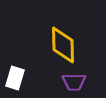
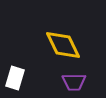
yellow diamond: rotated 24 degrees counterclockwise
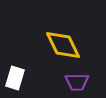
purple trapezoid: moved 3 px right
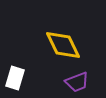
purple trapezoid: rotated 20 degrees counterclockwise
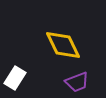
white rectangle: rotated 15 degrees clockwise
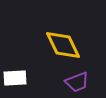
white rectangle: rotated 55 degrees clockwise
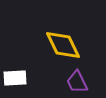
purple trapezoid: rotated 85 degrees clockwise
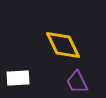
white rectangle: moved 3 px right
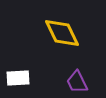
yellow diamond: moved 1 px left, 12 px up
